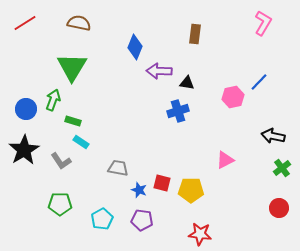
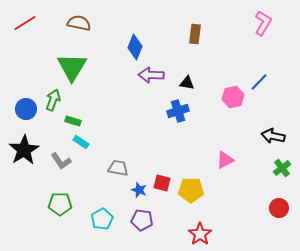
purple arrow: moved 8 px left, 4 px down
red star: rotated 30 degrees clockwise
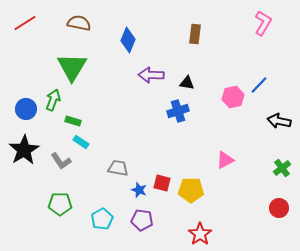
blue diamond: moved 7 px left, 7 px up
blue line: moved 3 px down
black arrow: moved 6 px right, 15 px up
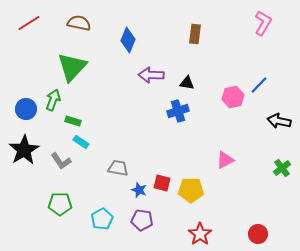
red line: moved 4 px right
green triangle: rotated 12 degrees clockwise
red circle: moved 21 px left, 26 px down
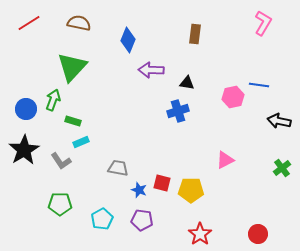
purple arrow: moved 5 px up
blue line: rotated 54 degrees clockwise
cyan rectangle: rotated 56 degrees counterclockwise
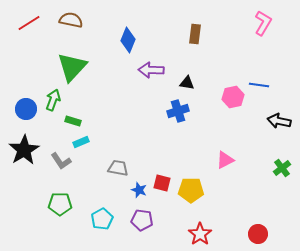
brown semicircle: moved 8 px left, 3 px up
